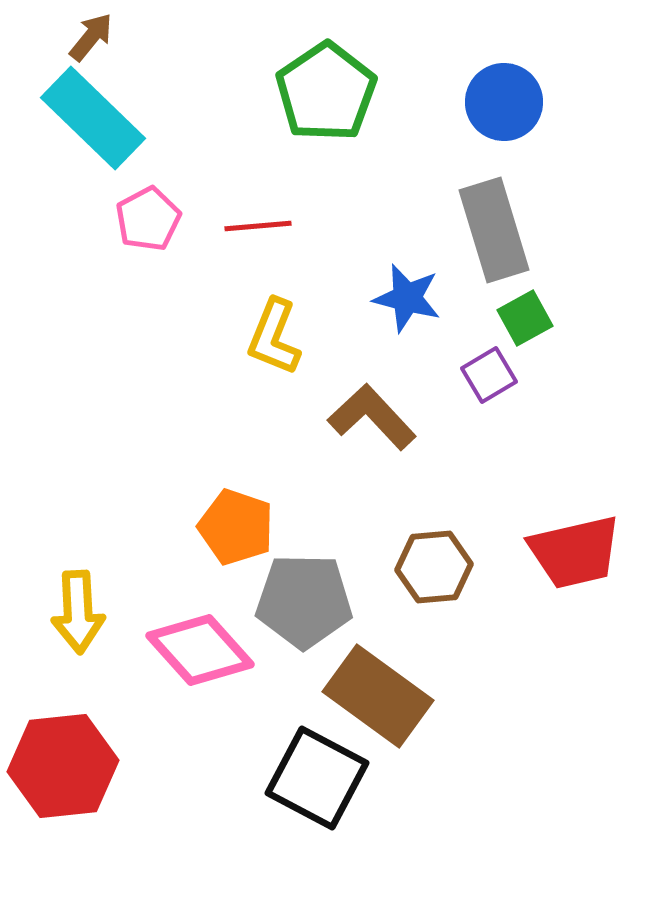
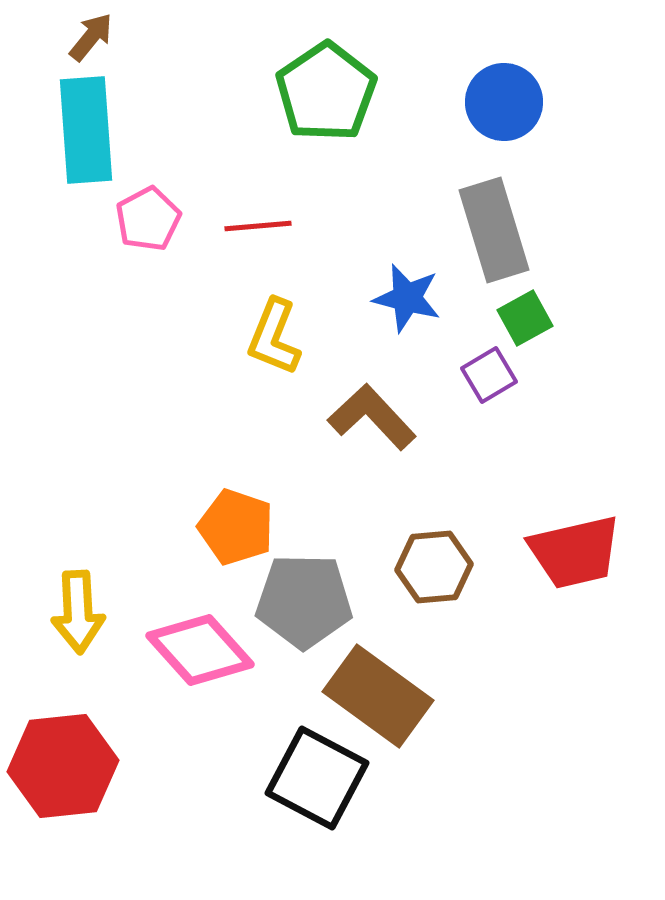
cyan rectangle: moved 7 px left, 12 px down; rotated 42 degrees clockwise
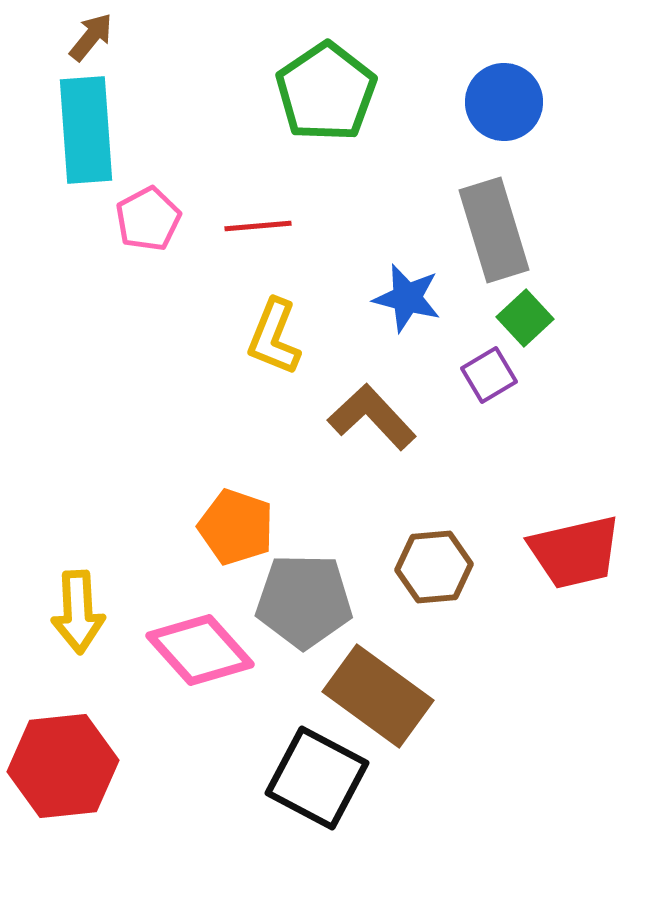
green square: rotated 14 degrees counterclockwise
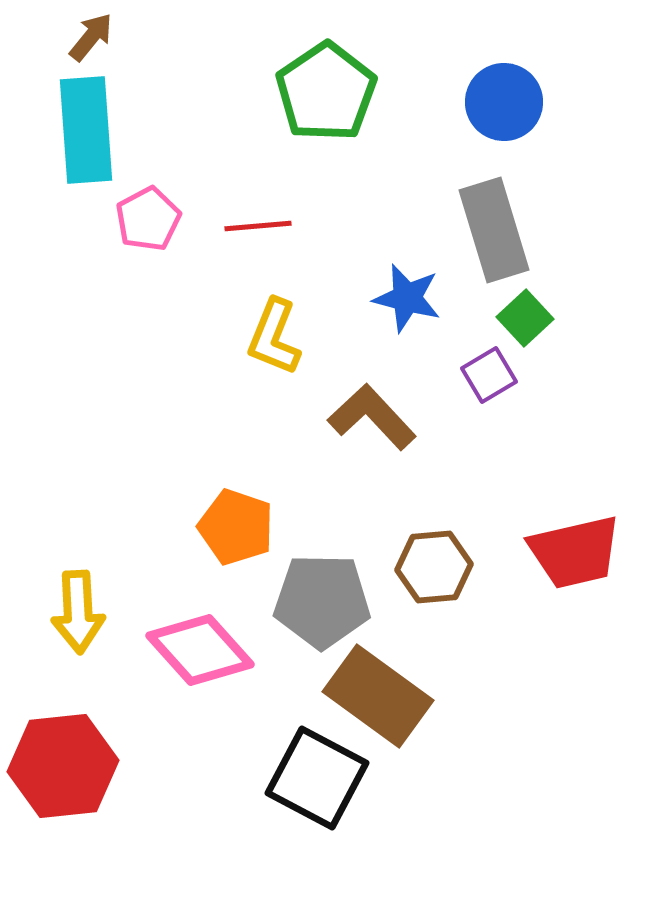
gray pentagon: moved 18 px right
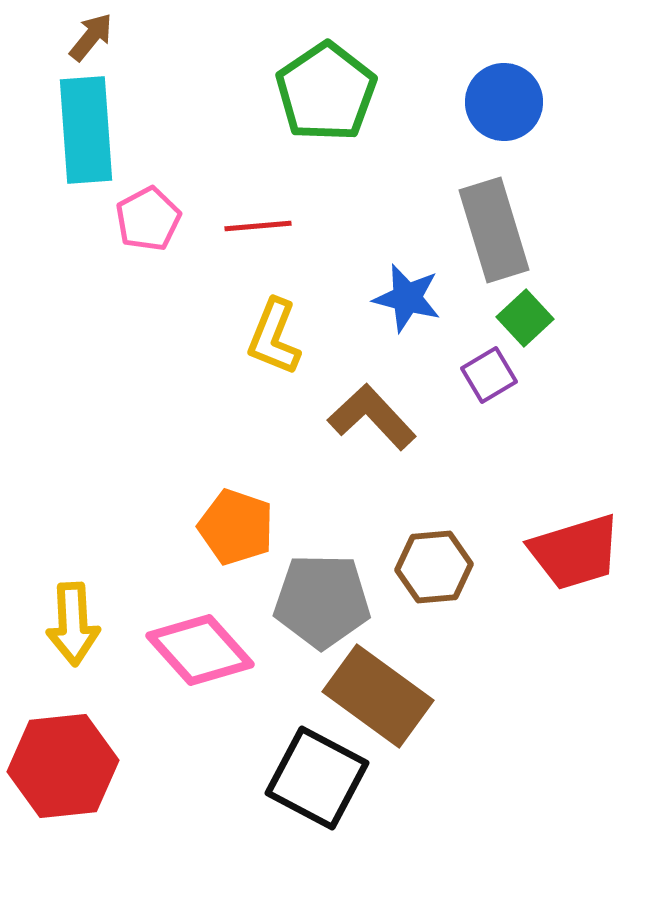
red trapezoid: rotated 4 degrees counterclockwise
yellow arrow: moved 5 px left, 12 px down
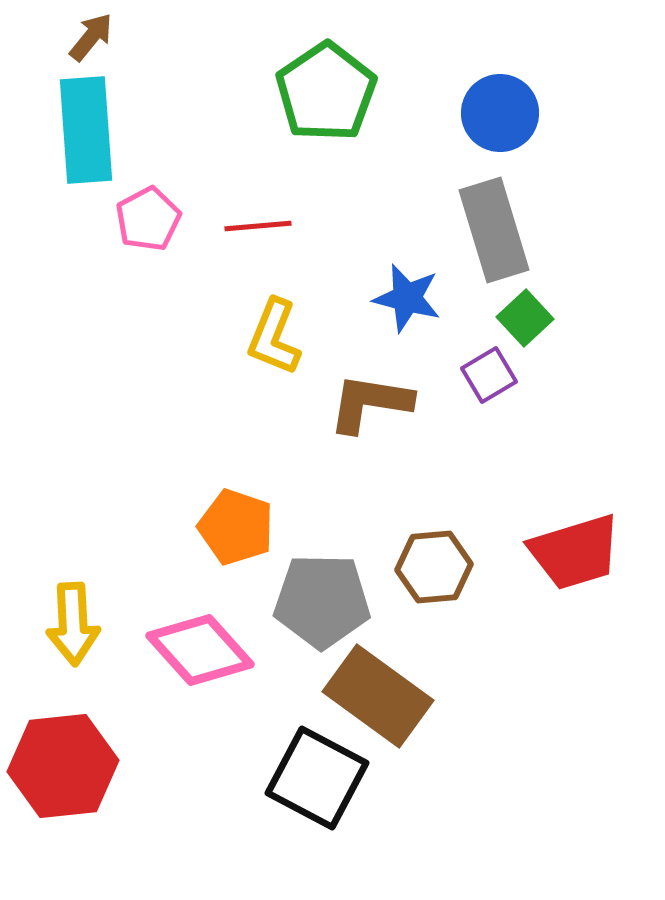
blue circle: moved 4 px left, 11 px down
brown L-shape: moved 2 px left, 14 px up; rotated 38 degrees counterclockwise
